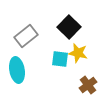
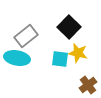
cyan ellipse: moved 12 px up; rotated 70 degrees counterclockwise
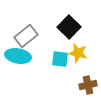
cyan ellipse: moved 1 px right, 2 px up
brown cross: rotated 24 degrees clockwise
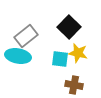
brown cross: moved 14 px left; rotated 24 degrees clockwise
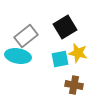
black square: moved 4 px left; rotated 15 degrees clockwise
cyan square: rotated 18 degrees counterclockwise
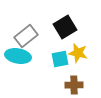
brown cross: rotated 12 degrees counterclockwise
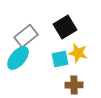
cyan ellipse: moved 2 px down; rotated 60 degrees counterclockwise
